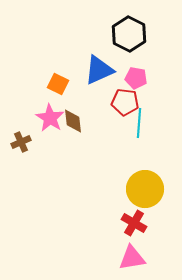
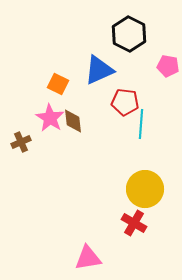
pink pentagon: moved 32 px right, 12 px up
cyan line: moved 2 px right, 1 px down
pink triangle: moved 44 px left
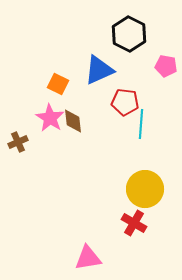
pink pentagon: moved 2 px left
brown cross: moved 3 px left
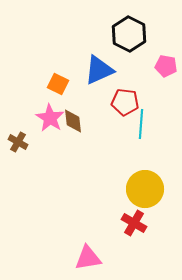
brown cross: rotated 36 degrees counterclockwise
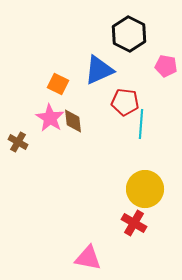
pink triangle: rotated 20 degrees clockwise
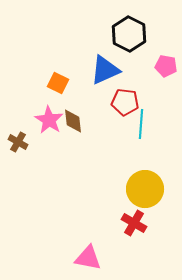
blue triangle: moved 6 px right
orange square: moved 1 px up
pink star: moved 1 px left, 2 px down
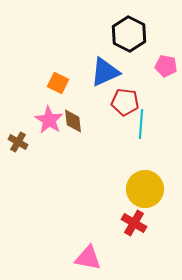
blue triangle: moved 2 px down
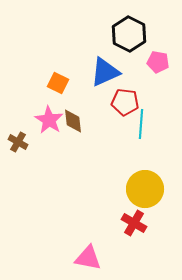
pink pentagon: moved 8 px left, 4 px up
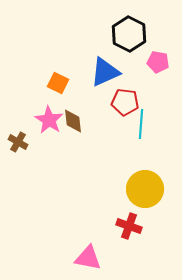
red cross: moved 5 px left, 3 px down; rotated 10 degrees counterclockwise
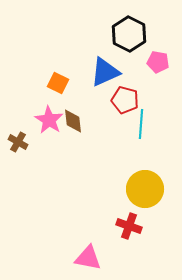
red pentagon: moved 2 px up; rotated 8 degrees clockwise
